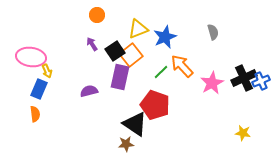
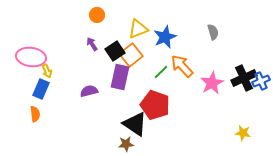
blue rectangle: moved 2 px right
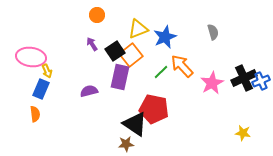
red pentagon: moved 1 px left, 4 px down; rotated 8 degrees counterclockwise
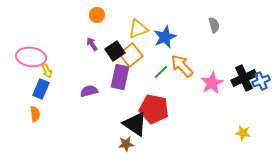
gray semicircle: moved 1 px right, 7 px up
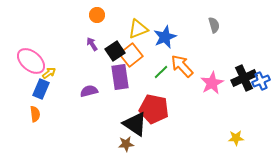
pink ellipse: moved 4 px down; rotated 32 degrees clockwise
yellow arrow: moved 2 px right, 2 px down; rotated 104 degrees counterclockwise
purple rectangle: rotated 20 degrees counterclockwise
yellow star: moved 7 px left, 5 px down; rotated 14 degrees counterclockwise
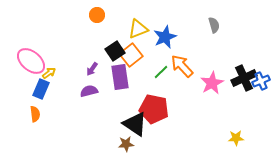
purple arrow: moved 25 px down; rotated 112 degrees counterclockwise
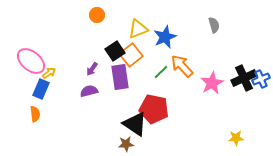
blue cross: moved 2 px up
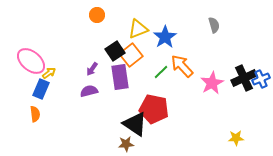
blue star: rotated 10 degrees counterclockwise
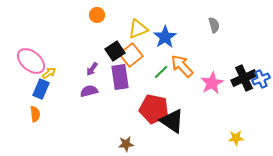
black triangle: moved 37 px right, 3 px up
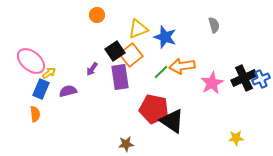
blue star: rotated 20 degrees counterclockwise
orange arrow: rotated 55 degrees counterclockwise
purple semicircle: moved 21 px left
